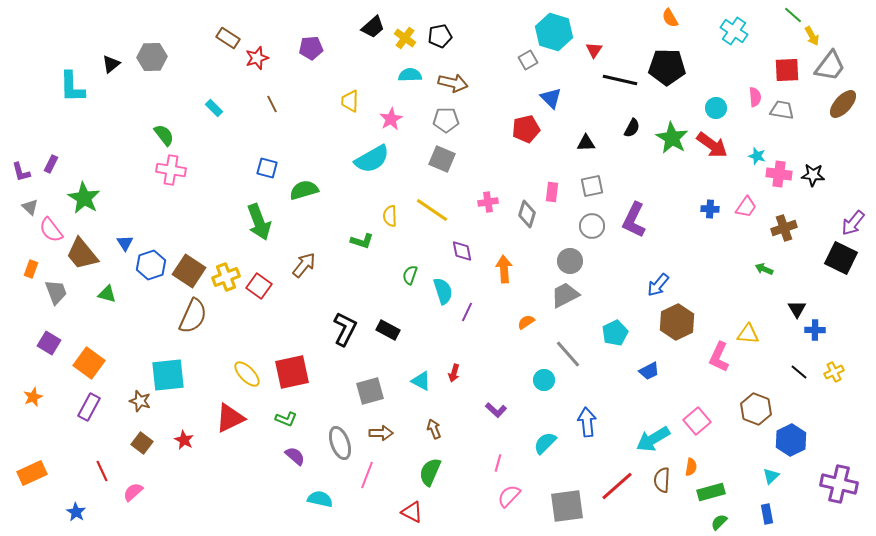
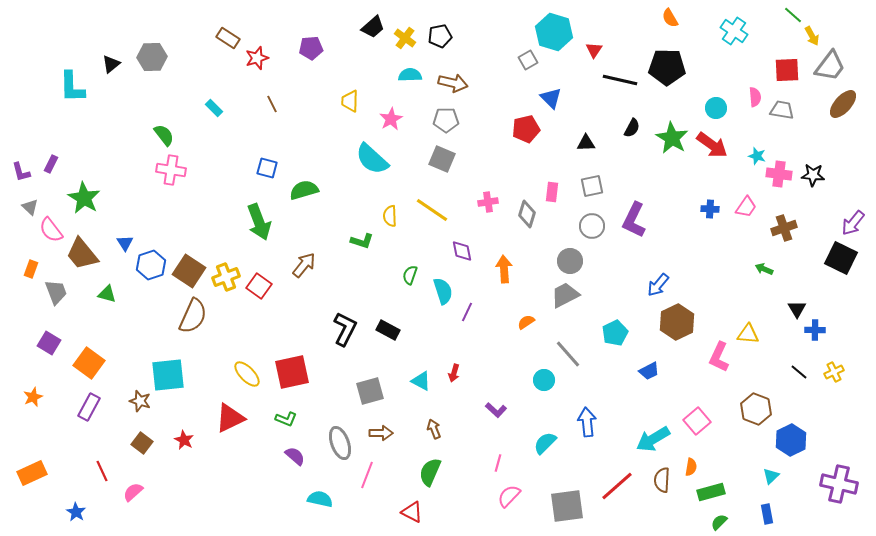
cyan semicircle at (372, 159): rotated 72 degrees clockwise
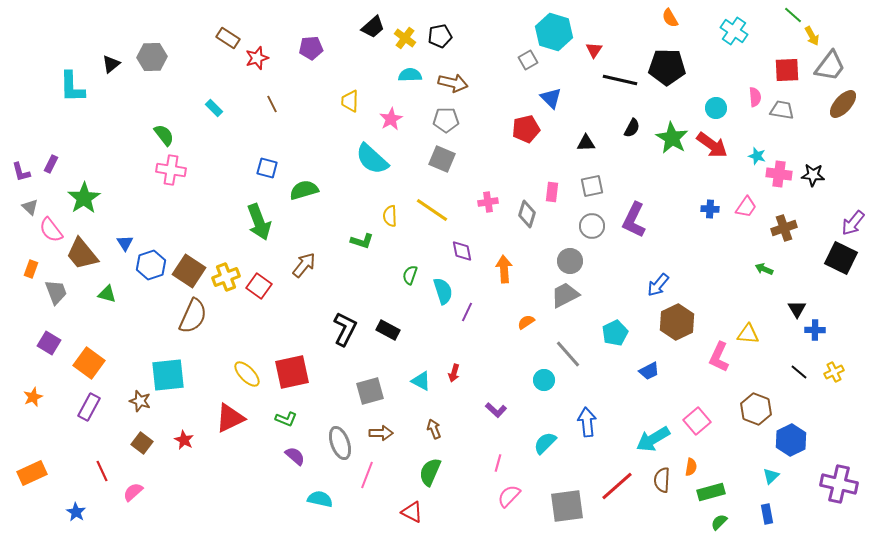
green star at (84, 198): rotated 8 degrees clockwise
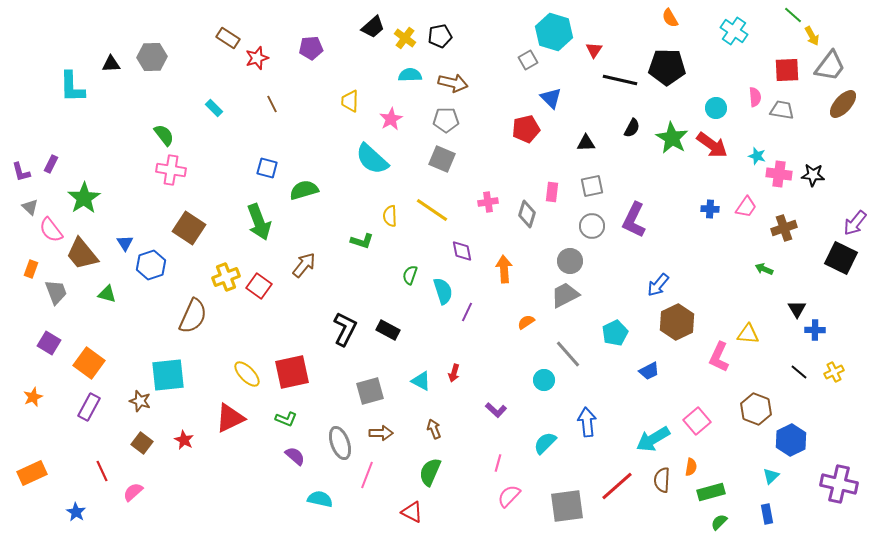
black triangle at (111, 64): rotated 36 degrees clockwise
purple arrow at (853, 223): moved 2 px right
brown square at (189, 271): moved 43 px up
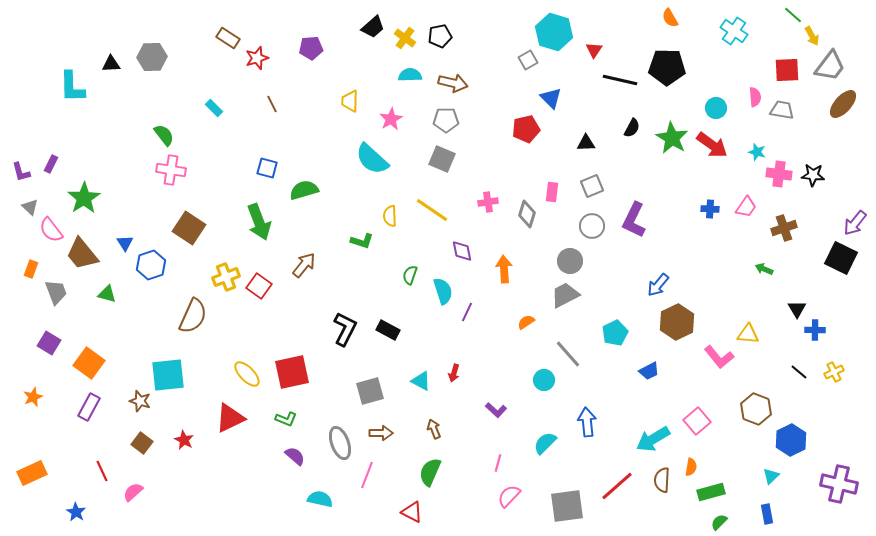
cyan star at (757, 156): moved 4 px up
gray square at (592, 186): rotated 10 degrees counterclockwise
pink L-shape at (719, 357): rotated 64 degrees counterclockwise
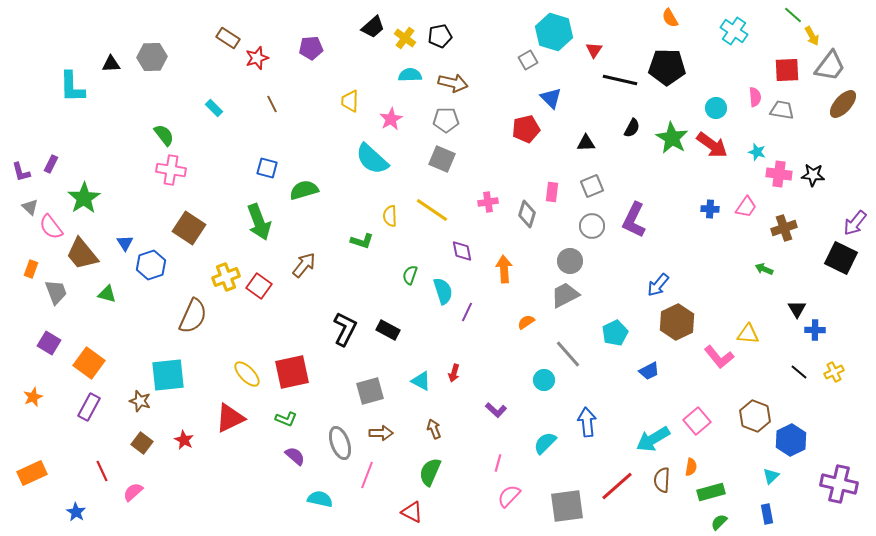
pink semicircle at (51, 230): moved 3 px up
brown hexagon at (756, 409): moved 1 px left, 7 px down
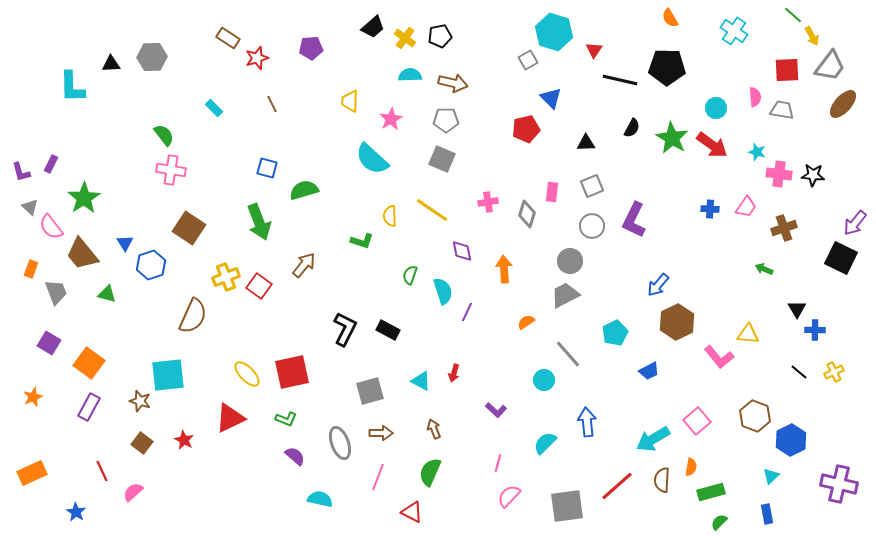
pink line at (367, 475): moved 11 px right, 2 px down
